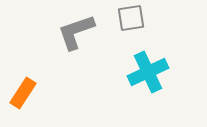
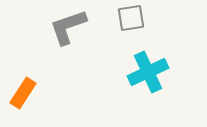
gray L-shape: moved 8 px left, 5 px up
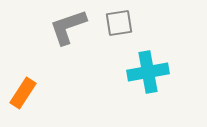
gray square: moved 12 px left, 5 px down
cyan cross: rotated 15 degrees clockwise
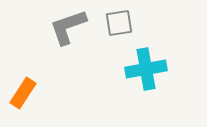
cyan cross: moved 2 px left, 3 px up
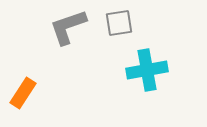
cyan cross: moved 1 px right, 1 px down
